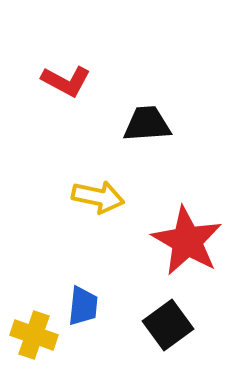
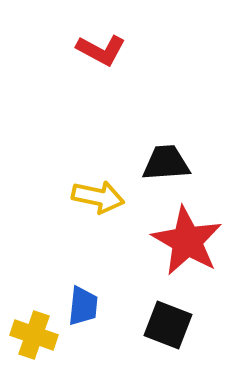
red L-shape: moved 35 px right, 31 px up
black trapezoid: moved 19 px right, 39 px down
black square: rotated 33 degrees counterclockwise
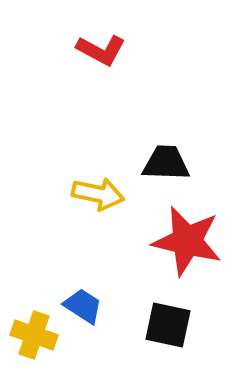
black trapezoid: rotated 6 degrees clockwise
yellow arrow: moved 3 px up
red star: rotated 16 degrees counterclockwise
blue trapezoid: rotated 63 degrees counterclockwise
black square: rotated 9 degrees counterclockwise
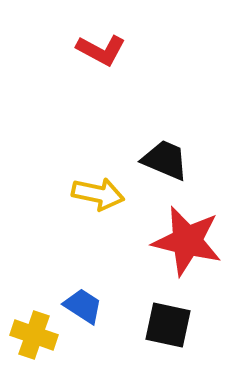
black trapezoid: moved 1 px left, 3 px up; rotated 21 degrees clockwise
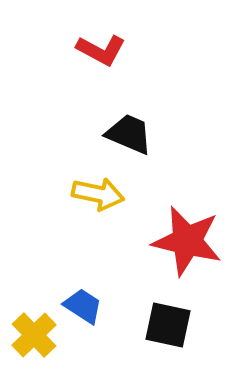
black trapezoid: moved 36 px left, 26 px up
yellow cross: rotated 27 degrees clockwise
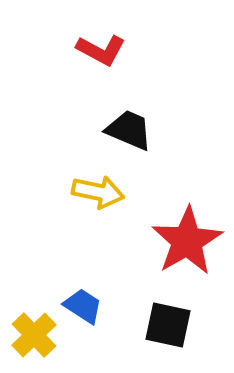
black trapezoid: moved 4 px up
yellow arrow: moved 2 px up
red star: rotated 28 degrees clockwise
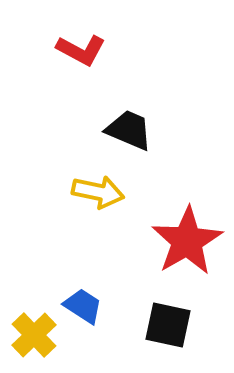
red L-shape: moved 20 px left
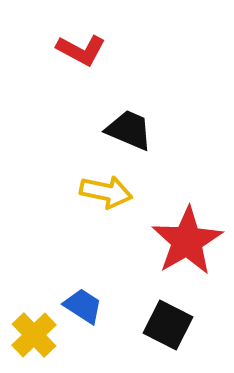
yellow arrow: moved 8 px right
black square: rotated 15 degrees clockwise
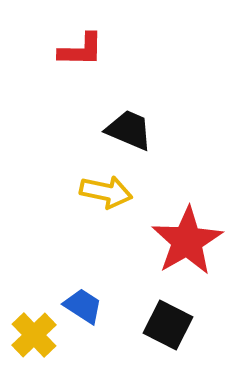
red L-shape: rotated 27 degrees counterclockwise
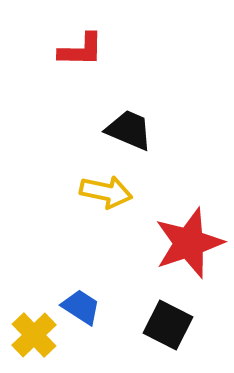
red star: moved 2 px right, 2 px down; rotated 12 degrees clockwise
blue trapezoid: moved 2 px left, 1 px down
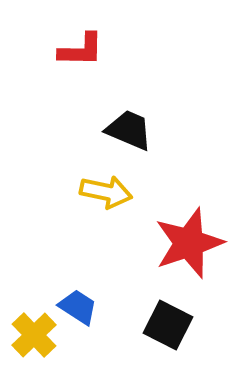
blue trapezoid: moved 3 px left
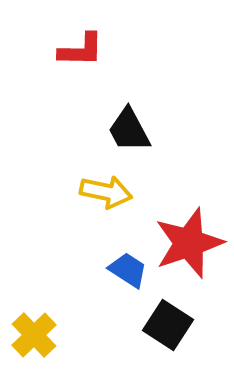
black trapezoid: rotated 141 degrees counterclockwise
blue trapezoid: moved 50 px right, 37 px up
black square: rotated 6 degrees clockwise
